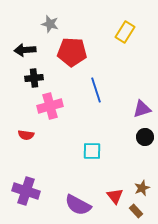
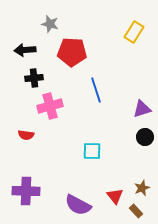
yellow rectangle: moved 9 px right
purple cross: rotated 16 degrees counterclockwise
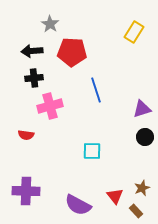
gray star: rotated 18 degrees clockwise
black arrow: moved 7 px right, 1 px down
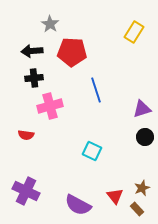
cyan square: rotated 24 degrees clockwise
purple cross: rotated 24 degrees clockwise
brown rectangle: moved 1 px right, 2 px up
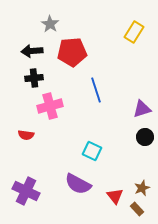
red pentagon: rotated 8 degrees counterclockwise
purple semicircle: moved 21 px up
